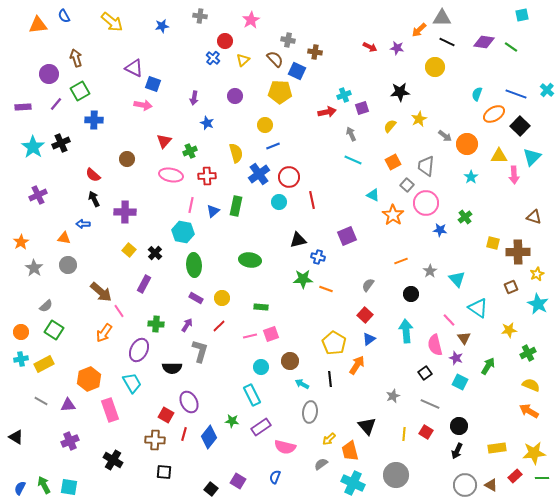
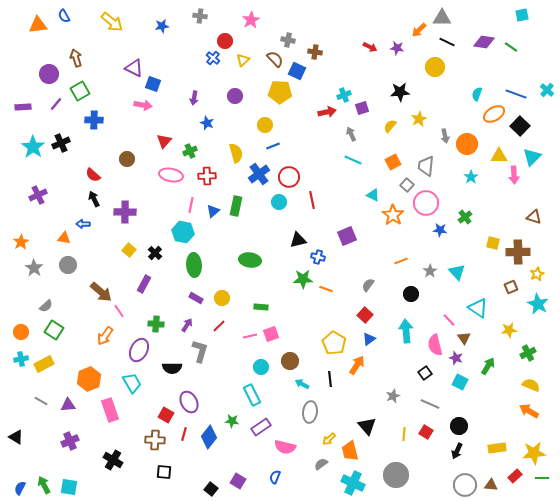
gray arrow at (445, 136): rotated 40 degrees clockwise
cyan triangle at (457, 279): moved 7 px up
orange arrow at (104, 333): moved 1 px right, 3 px down
brown triangle at (491, 485): rotated 24 degrees counterclockwise
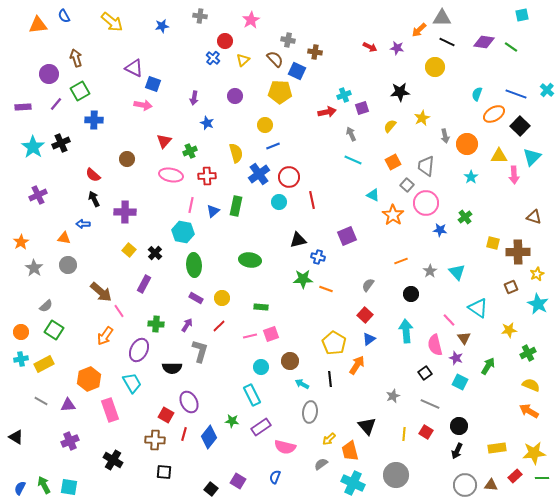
yellow star at (419, 119): moved 3 px right, 1 px up
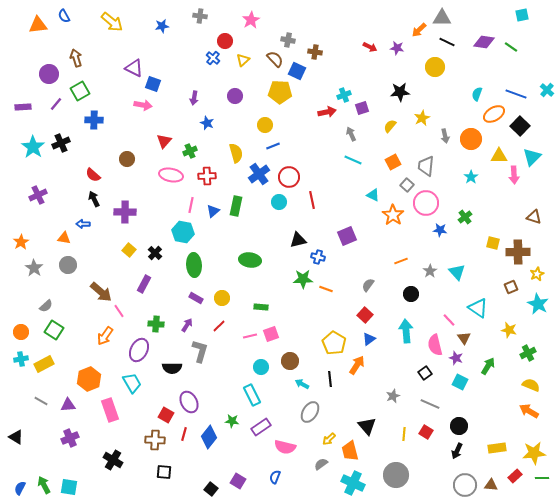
orange circle at (467, 144): moved 4 px right, 5 px up
yellow star at (509, 330): rotated 21 degrees clockwise
gray ellipse at (310, 412): rotated 25 degrees clockwise
purple cross at (70, 441): moved 3 px up
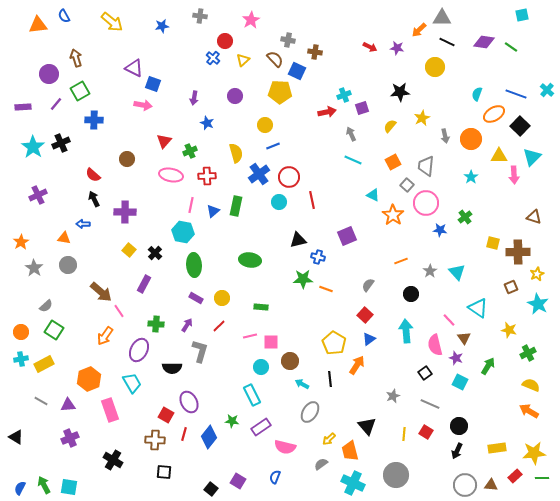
pink square at (271, 334): moved 8 px down; rotated 21 degrees clockwise
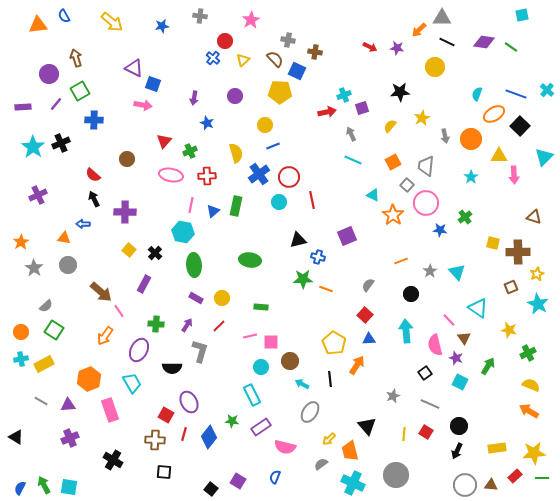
cyan triangle at (532, 157): moved 12 px right
blue triangle at (369, 339): rotated 32 degrees clockwise
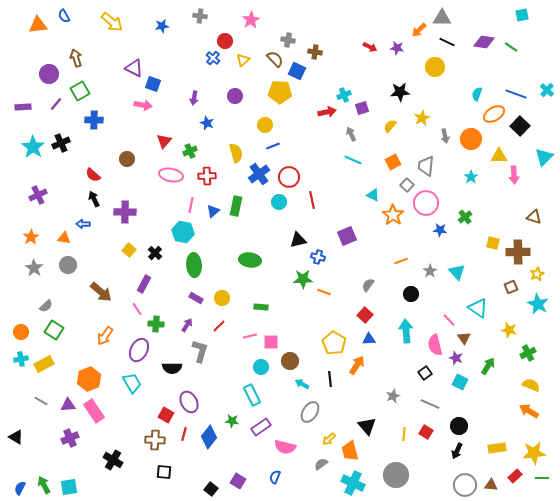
orange star at (21, 242): moved 10 px right, 5 px up
orange line at (326, 289): moved 2 px left, 3 px down
pink line at (119, 311): moved 18 px right, 2 px up
pink rectangle at (110, 410): moved 16 px left, 1 px down; rotated 15 degrees counterclockwise
cyan square at (69, 487): rotated 18 degrees counterclockwise
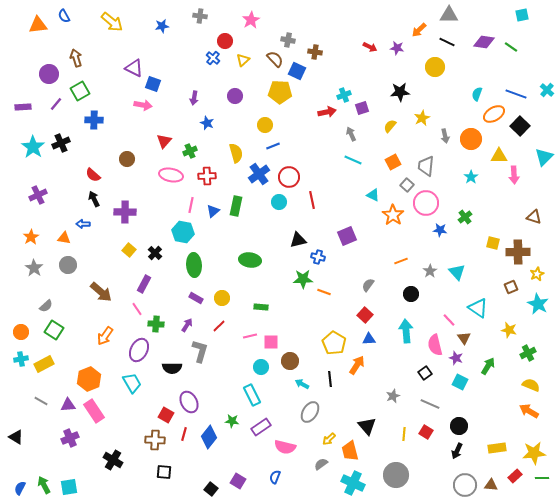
gray triangle at (442, 18): moved 7 px right, 3 px up
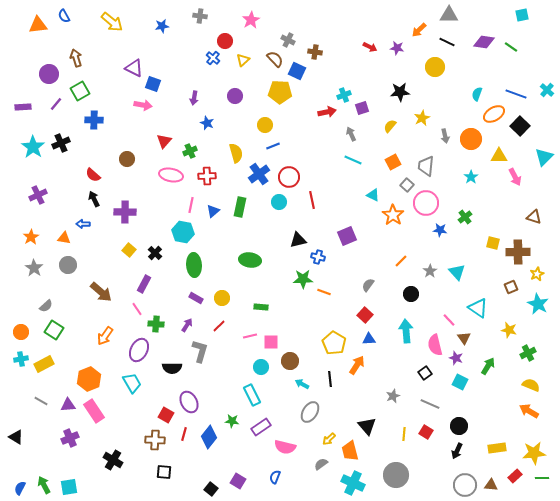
gray cross at (288, 40): rotated 16 degrees clockwise
pink arrow at (514, 175): moved 1 px right, 2 px down; rotated 24 degrees counterclockwise
green rectangle at (236, 206): moved 4 px right, 1 px down
orange line at (401, 261): rotated 24 degrees counterclockwise
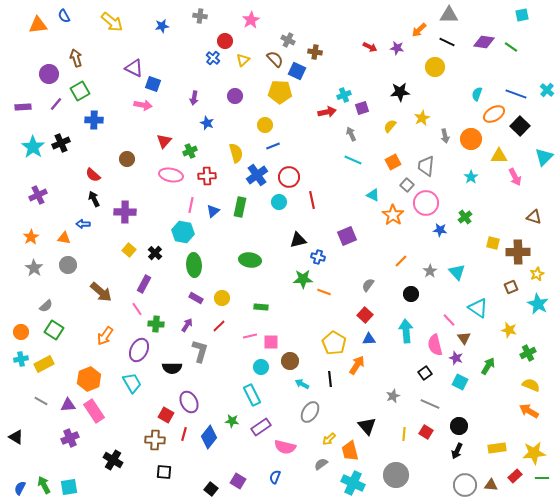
blue cross at (259, 174): moved 2 px left, 1 px down
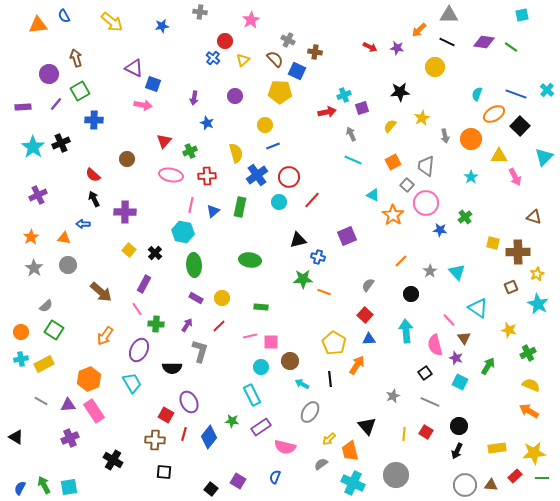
gray cross at (200, 16): moved 4 px up
red line at (312, 200): rotated 54 degrees clockwise
gray line at (430, 404): moved 2 px up
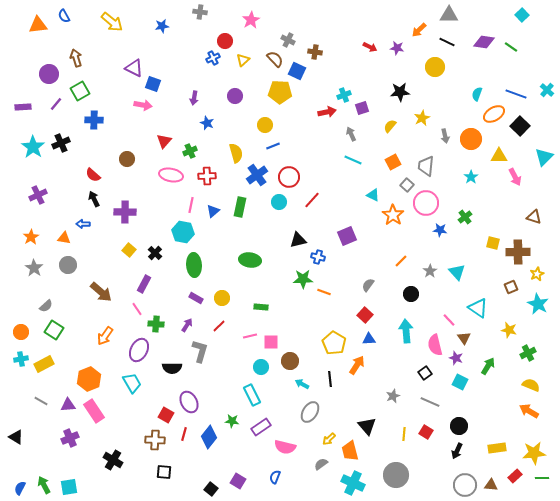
cyan square at (522, 15): rotated 32 degrees counterclockwise
blue cross at (213, 58): rotated 24 degrees clockwise
